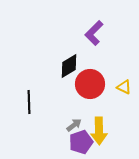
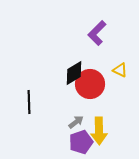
purple L-shape: moved 3 px right
black diamond: moved 5 px right, 7 px down
yellow triangle: moved 4 px left, 17 px up
gray arrow: moved 2 px right, 3 px up
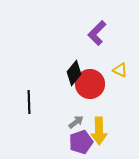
black diamond: rotated 20 degrees counterclockwise
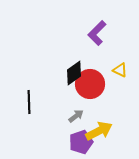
black diamond: rotated 15 degrees clockwise
gray arrow: moved 6 px up
yellow arrow: rotated 116 degrees counterclockwise
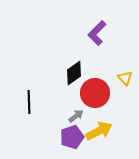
yellow triangle: moved 5 px right, 8 px down; rotated 21 degrees clockwise
red circle: moved 5 px right, 9 px down
purple pentagon: moved 9 px left, 5 px up
